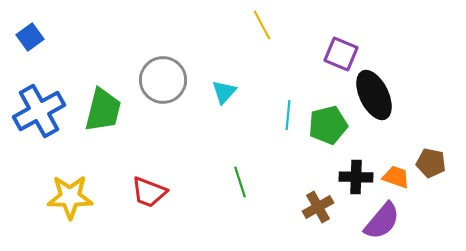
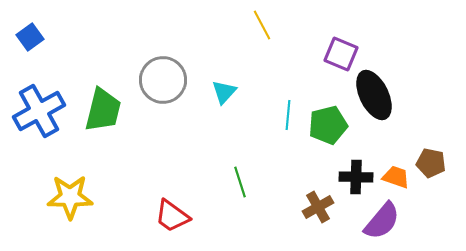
red trapezoid: moved 23 px right, 24 px down; rotated 15 degrees clockwise
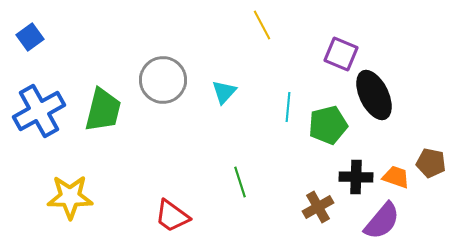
cyan line: moved 8 px up
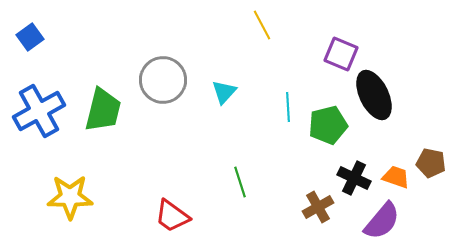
cyan line: rotated 8 degrees counterclockwise
black cross: moved 2 px left, 1 px down; rotated 24 degrees clockwise
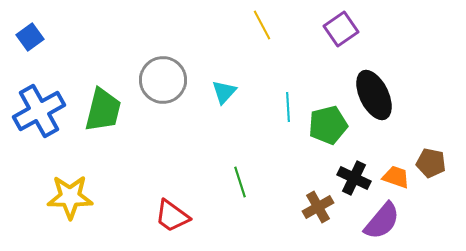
purple square: moved 25 px up; rotated 32 degrees clockwise
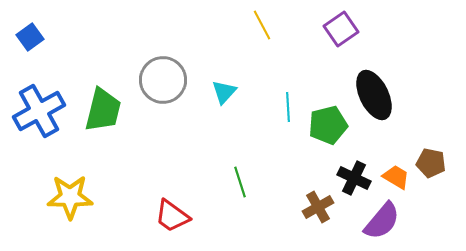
orange trapezoid: rotated 12 degrees clockwise
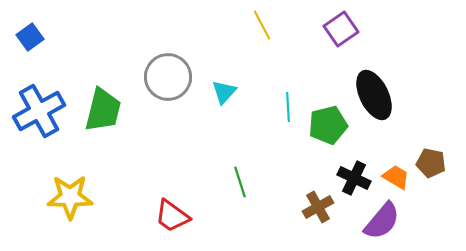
gray circle: moved 5 px right, 3 px up
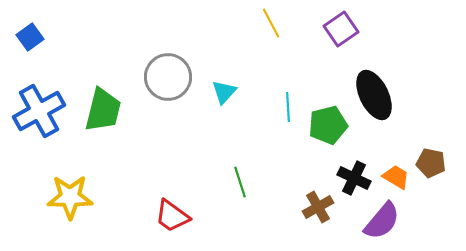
yellow line: moved 9 px right, 2 px up
